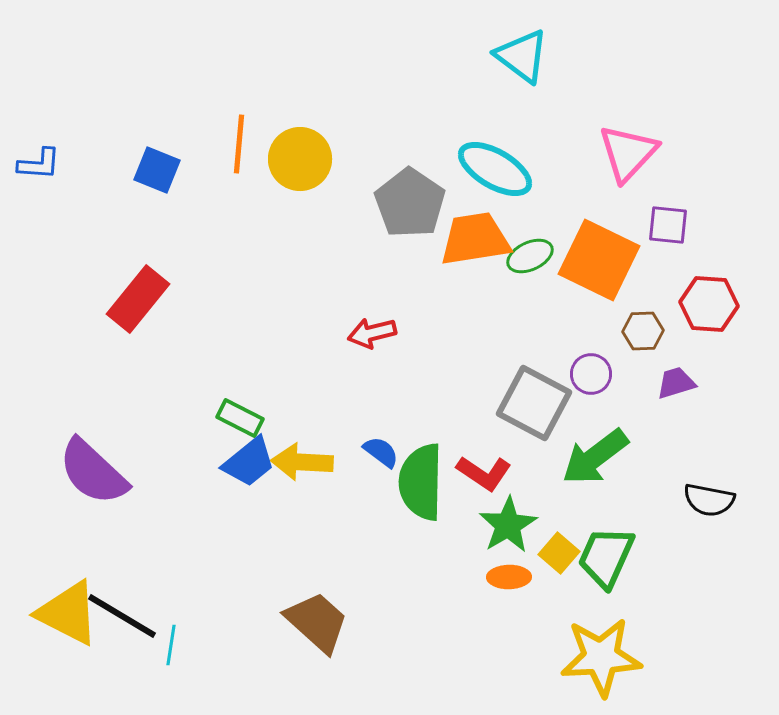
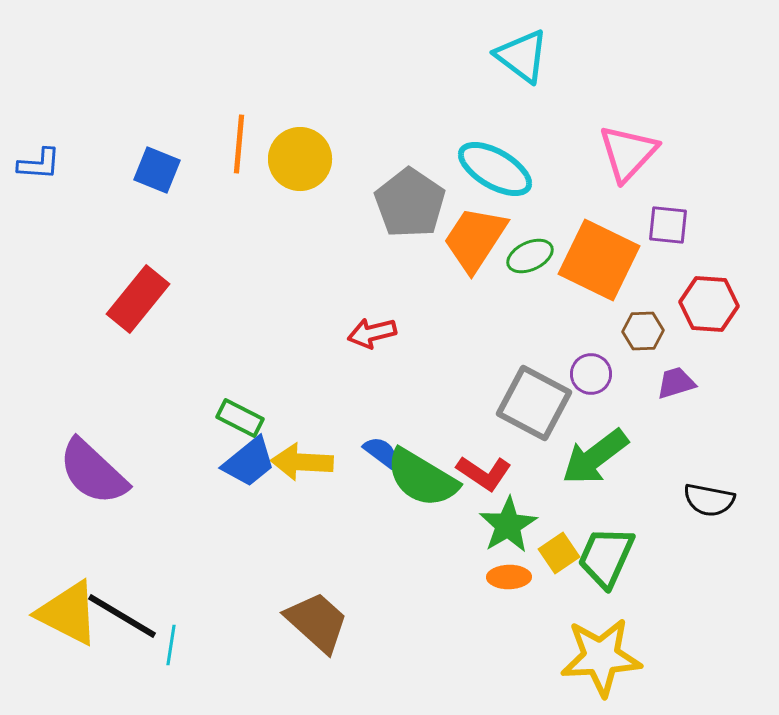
orange trapezoid: rotated 48 degrees counterclockwise
green semicircle: moved 1 px right, 4 px up; rotated 60 degrees counterclockwise
yellow square: rotated 15 degrees clockwise
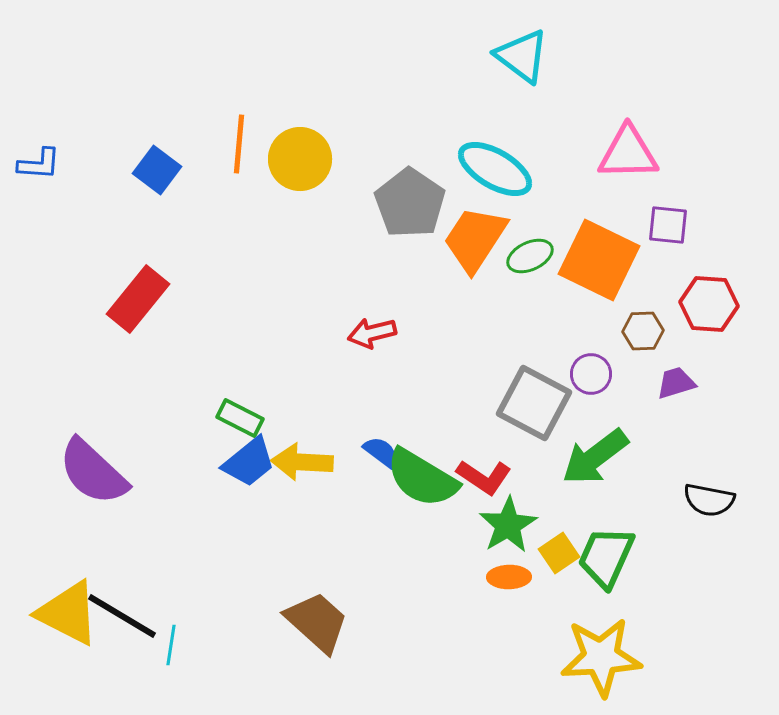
pink triangle: rotated 46 degrees clockwise
blue square: rotated 15 degrees clockwise
red L-shape: moved 4 px down
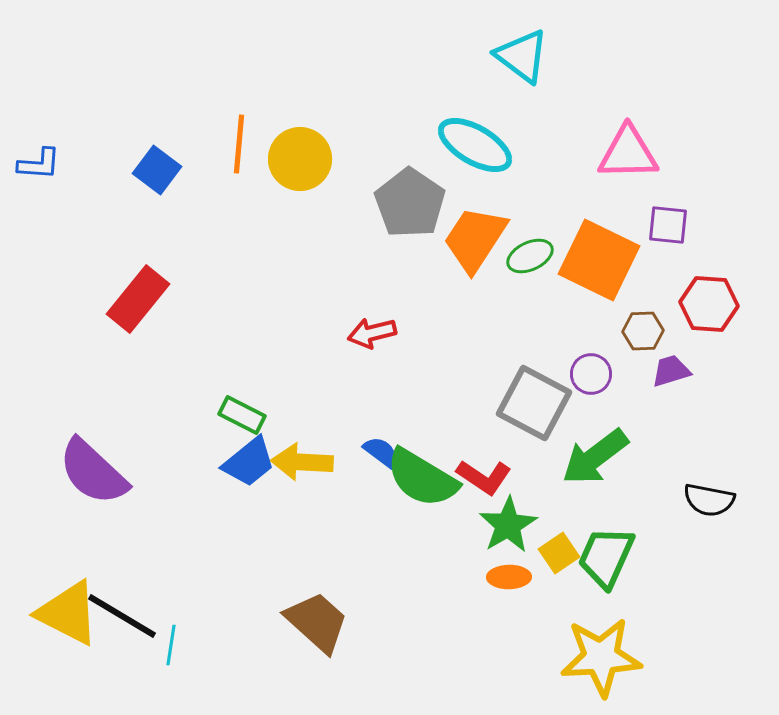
cyan ellipse: moved 20 px left, 24 px up
purple trapezoid: moved 5 px left, 12 px up
green rectangle: moved 2 px right, 3 px up
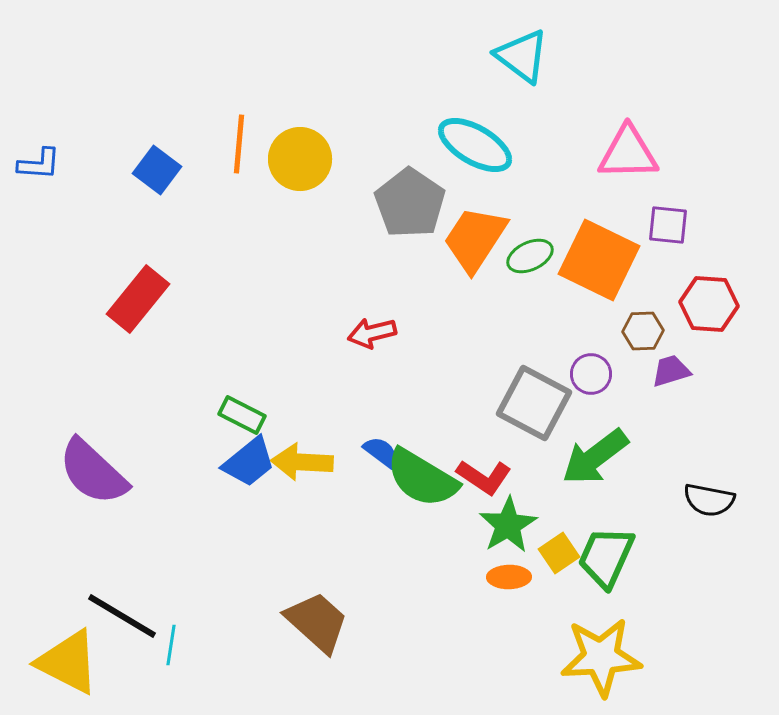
yellow triangle: moved 49 px down
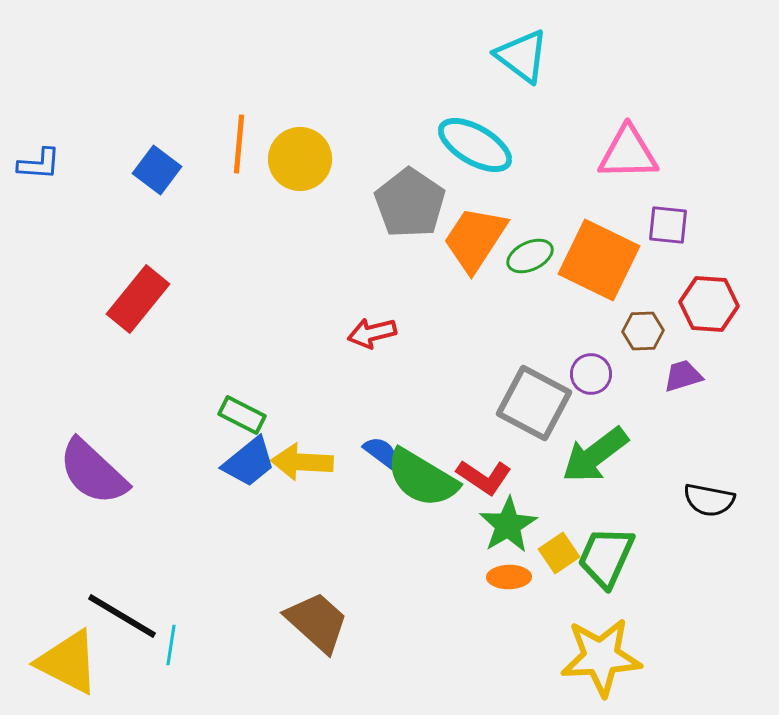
purple trapezoid: moved 12 px right, 5 px down
green arrow: moved 2 px up
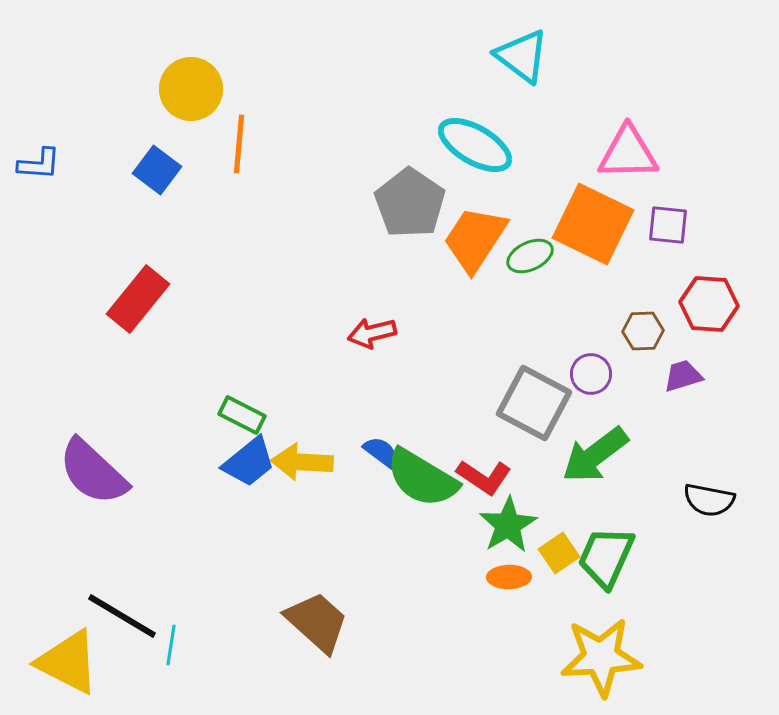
yellow circle: moved 109 px left, 70 px up
orange square: moved 6 px left, 36 px up
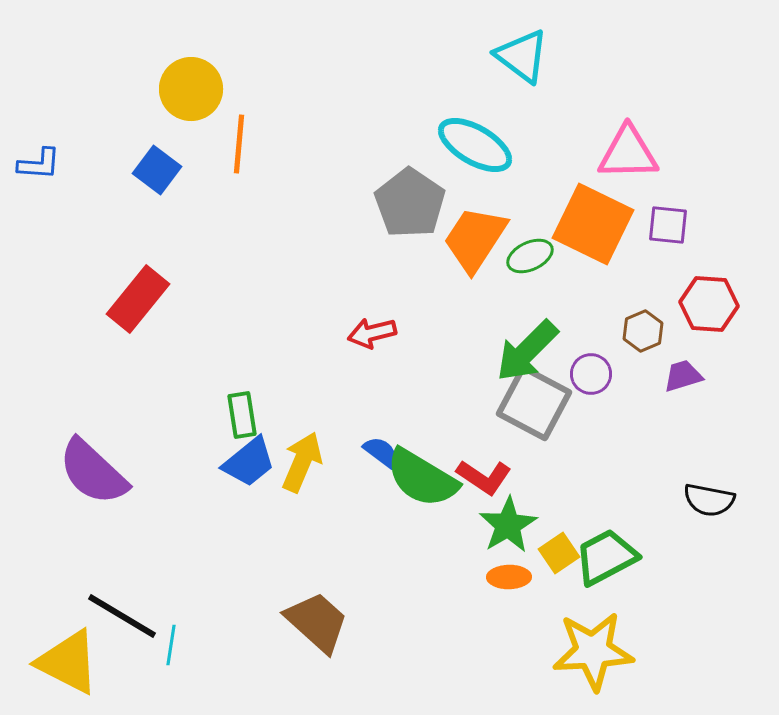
brown hexagon: rotated 21 degrees counterclockwise
green rectangle: rotated 54 degrees clockwise
green arrow: moved 68 px left, 104 px up; rotated 8 degrees counterclockwise
yellow arrow: rotated 110 degrees clockwise
green trapezoid: rotated 38 degrees clockwise
yellow star: moved 8 px left, 6 px up
